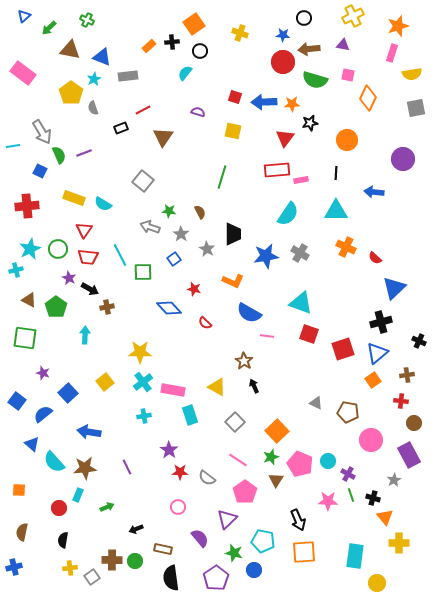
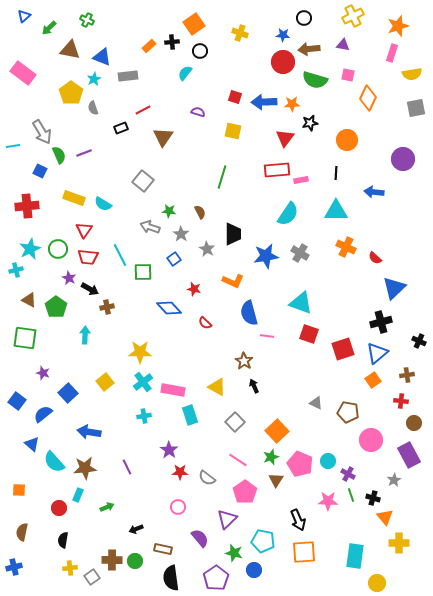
blue semicircle at (249, 313): rotated 45 degrees clockwise
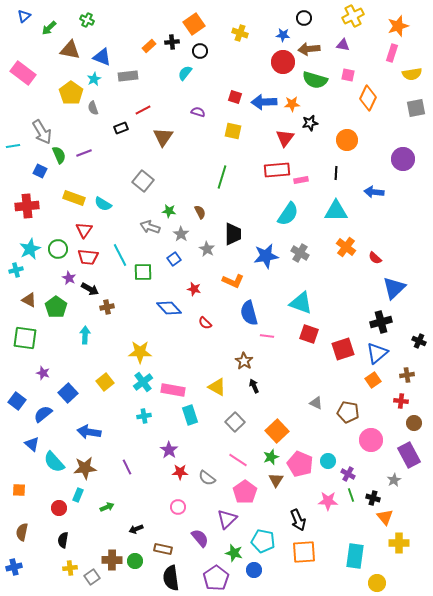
orange cross at (346, 247): rotated 12 degrees clockwise
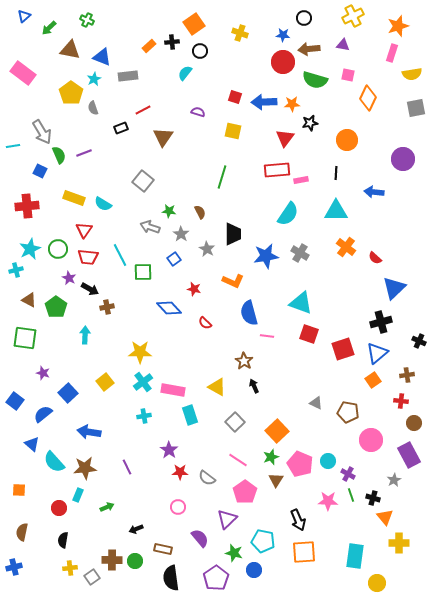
blue square at (17, 401): moved 2 px left
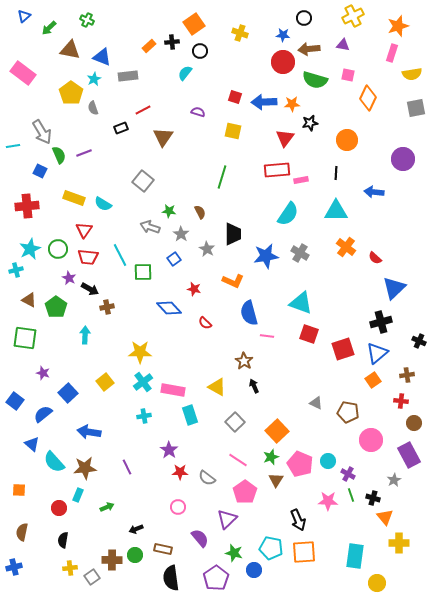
cyan pentagon at (263, 541): moved 8 px right, 7 px down
green circle at (135, 561): moved 6 px up
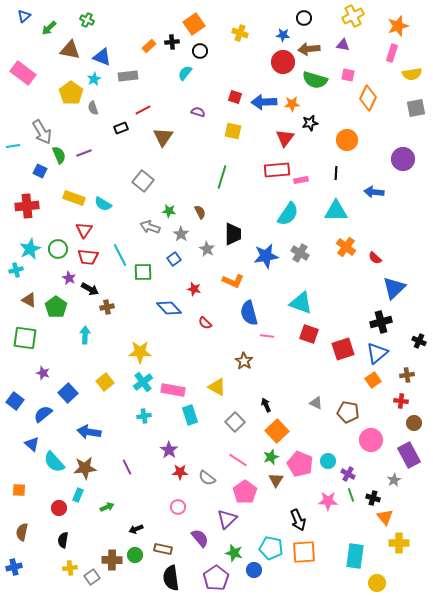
black arrow at (254, 386): moved 12 px right, 19 px down
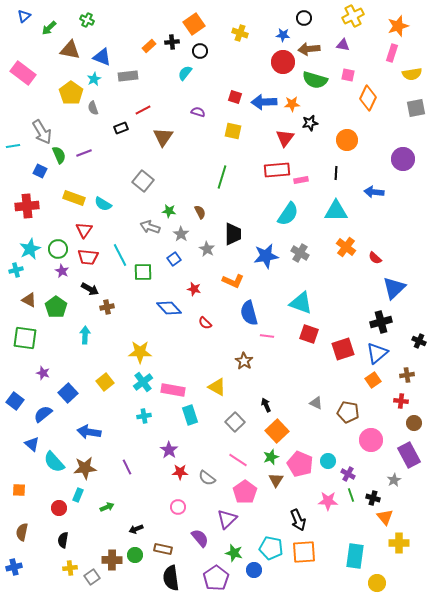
purple star at (69, 278): moved 7 px left, 7 px up
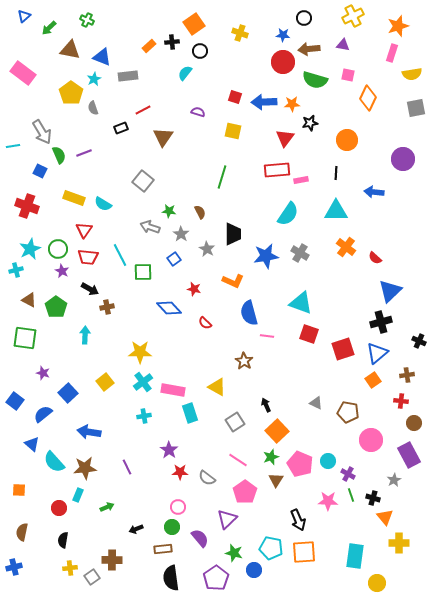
red cross at (27, 206): rotated 25 degrees clockwise
blue triangle at (394, 288): moved 4 px left, 3 px down
cyan rectangle at (190, 415): moved 2 px up
gray square at (235, 422): rotated 12 degrees clockwise
brown rectangle at (163, 549): rotated 18 degrees counterclockwise
green circle at (135, 555): moved 37 px right, 28 px up
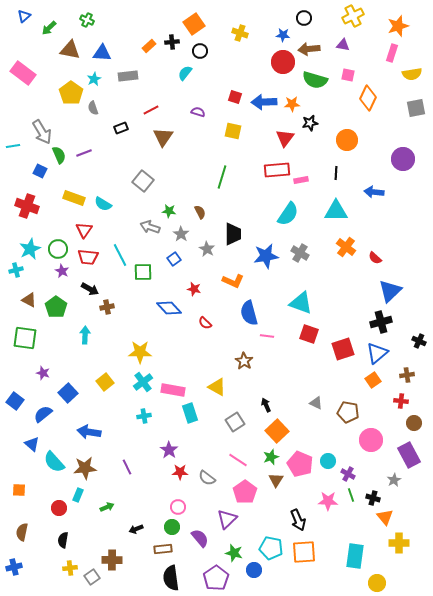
blue triangle at (102, 57): moved 4 px up; rotated 18 degrees counterclockwise
red line at (143, 110): moved 8 px right
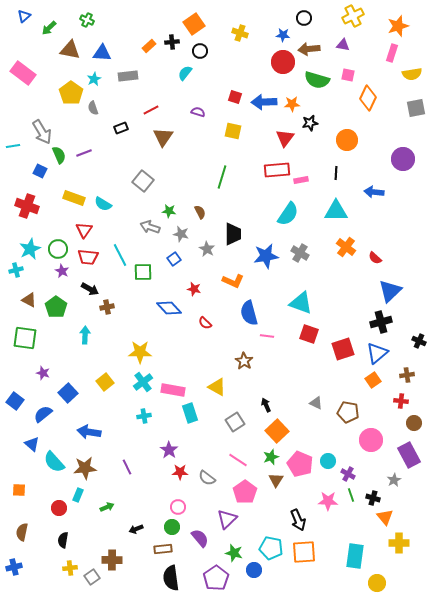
green semicircle at (315, 80): moved 2 px right
gray star at (181, 234): rotated 21 degrees counterclockwise
